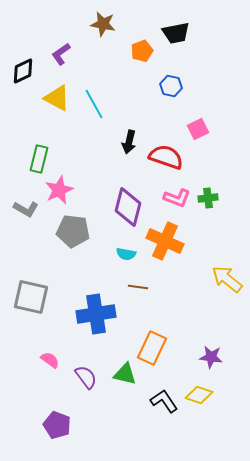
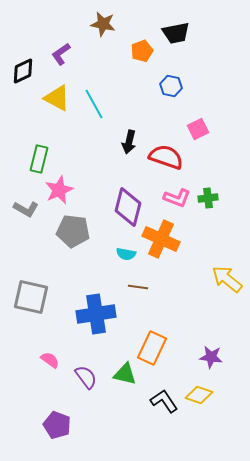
orange cross: moved 4 px left, 2 px up
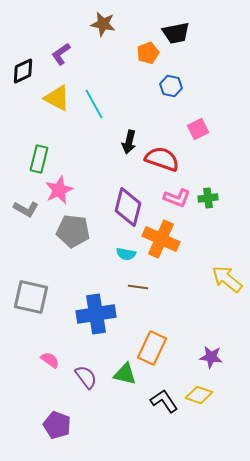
orange pentagon: moved 6 px right, 2 px down
red semicircle: moved 4 px left, 2 px down
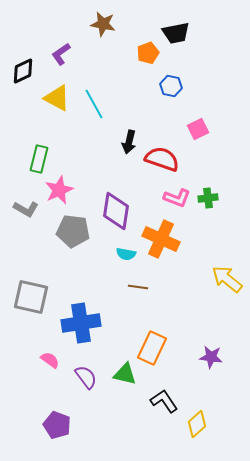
purple diamond: moved 12 px left, 4 px down; rotated 6 degrees counterclockwise
blue cross: moved 15 px left, 9 px down
yellow diamond: moved 2 px left, 29 px down; rotated 60 degrees counterclockwise
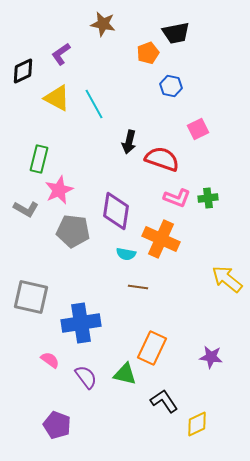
yellow diamond: rotated 16 degrees clockwise
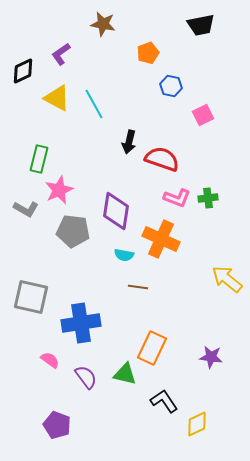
black trapezoid: moved 25 px right, 8 px up
pink square: moved 5 px right, 14 px up
cyan semicircle: moved 2 px left, 1 px down
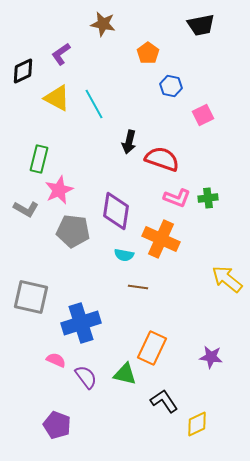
orange pentagon: rotated 15 degrees counterclockwise
blue cross: rotated 9 degrees counterclockwise
pink semicircle: moved 6 px right; rotated 12 degrees counterclockwise
